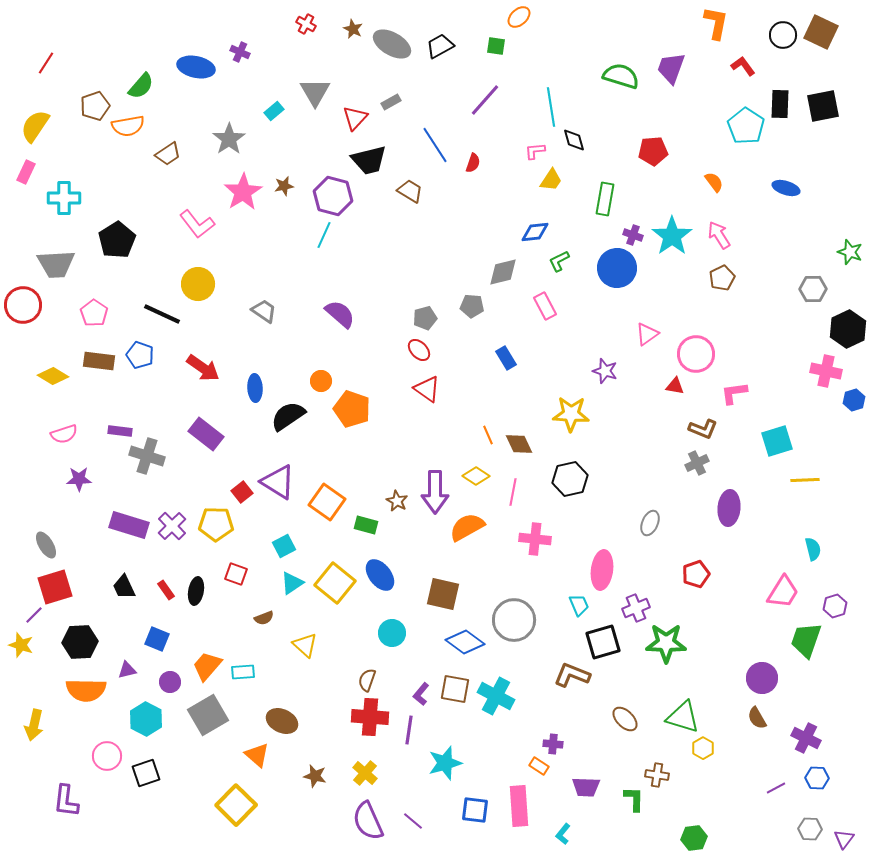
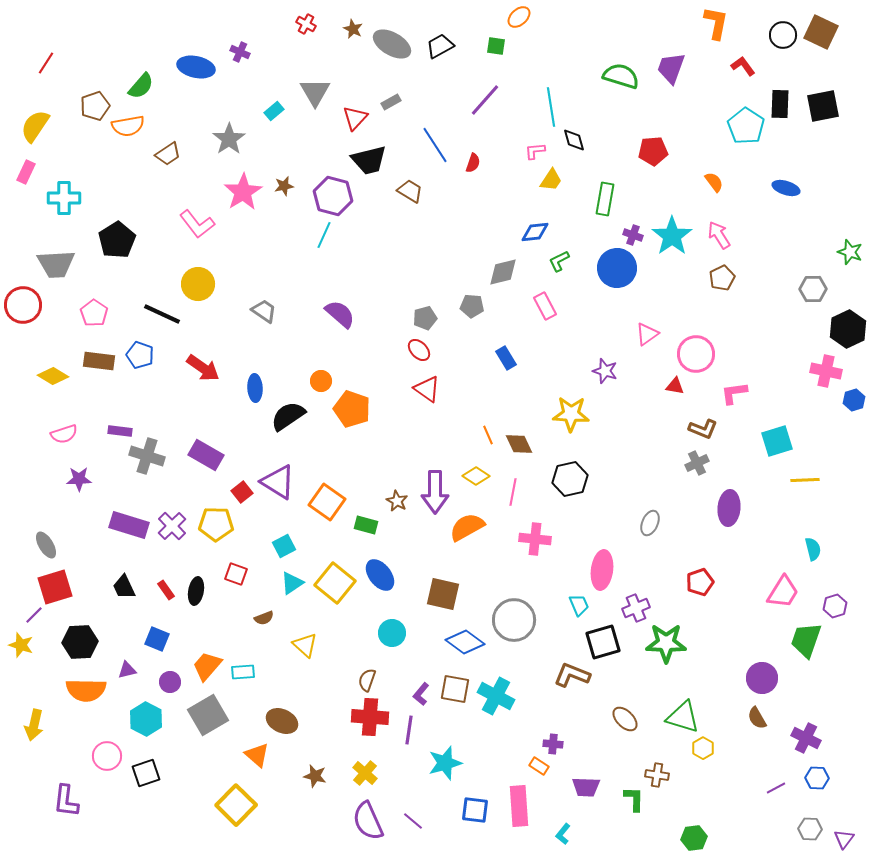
purple rectangle at (206, 434): moved 21 px down; rotated 8 degrees counterclockwise
red pentagon at (696, 574): moved 4 px right, 8 px down
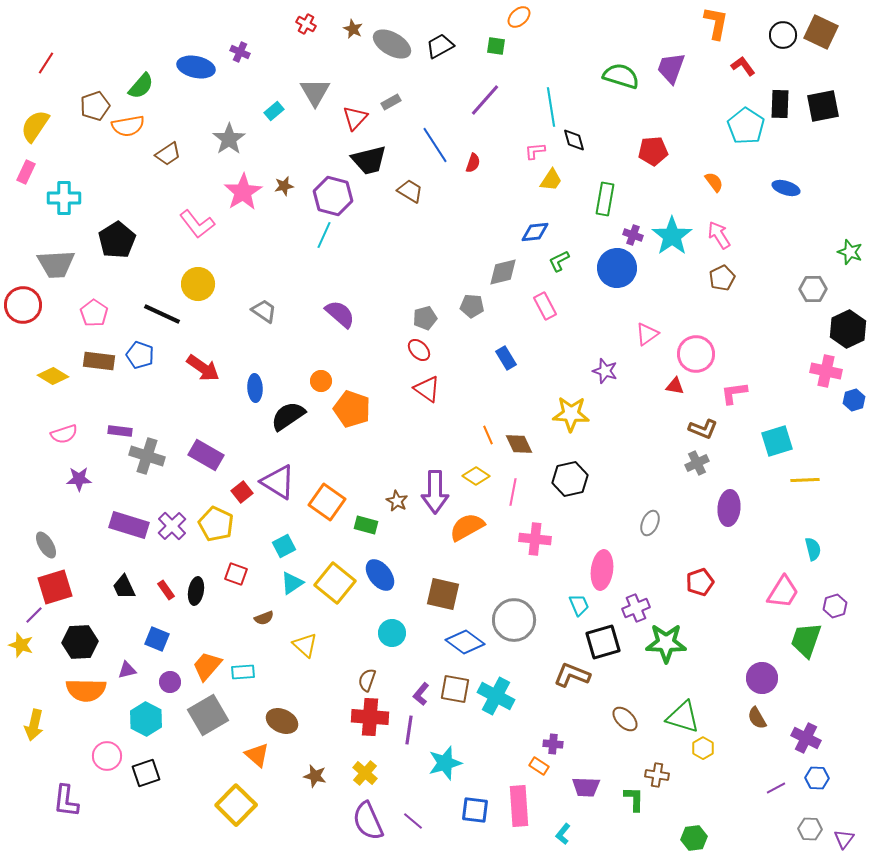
yellow pentagon at (216, 524): rotated 24 degrees clockwise
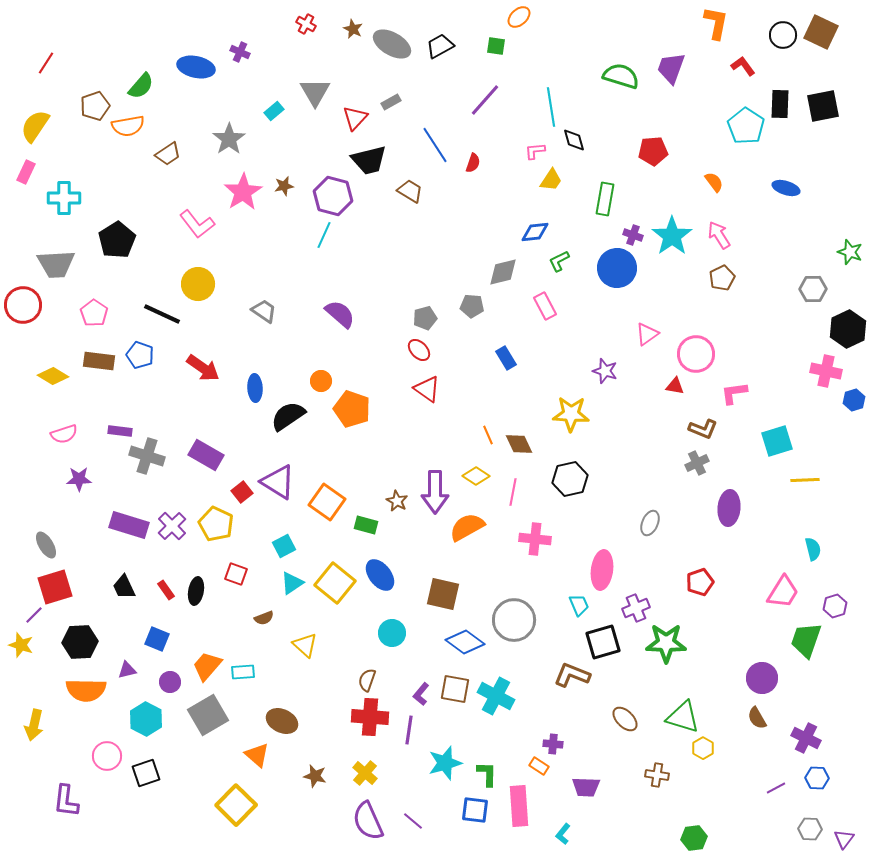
green L-shape at (634, 799): moved 147 px left, 25 px up
